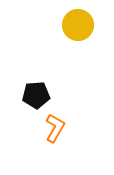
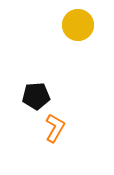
black pentagon: moved 1 px down
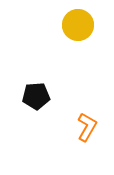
orange L-shape: moved 32 px right, 1 px up
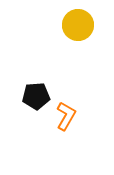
orange L-shape: moved 21 px left, 11 px up
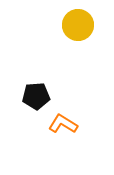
orange L-shape: moved 3 px left, 8 px down; rotated 88 degrees counterclockwise
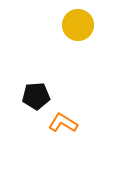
orange L-shape: moved 1 px up
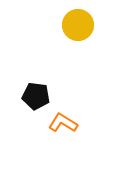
black pentagon: rotated 12 degrees clockwise
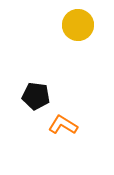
orange L-shape: moved 2 px down
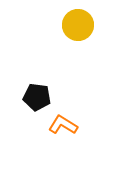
black pentagon: moved 1 px right, 1 px down
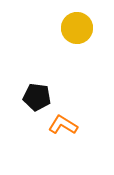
yellow circle: moved 1 px left, 3 px down
